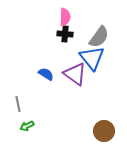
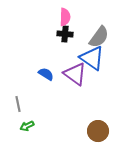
blue triangle: rotated 16 degrees counterclockwise
brown circle: moved 6 px left
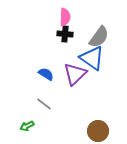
purple triangle: rotated 40 degrees clockwise
gray line: moved 26 px right; rotated 42 degrees counterclockwise
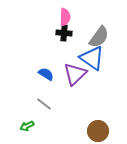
black cross: moved 1 px left, 1 px up
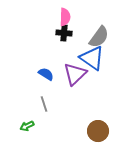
gray line: rotated 35 degrees clockwise
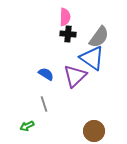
black cross: moved 4 px right, 1 px down
purple triangle: moved 2 px down
brown circle: moved 4 px left
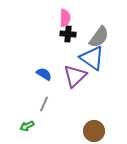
pink semicircle: moved 1 px down
blue semicircle: moved 2 px left
gray line: rotated 42 degrees clockwise
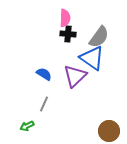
brown circle: moved 15 px right
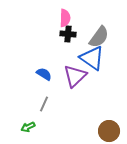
green arrow: moved 1 px right, 1 px down
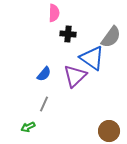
pink semicircle: moved 11 px left, 5 px up
gray semicircle: moved 12 px right
blue semicircle: rotated 98 degrees clockwise
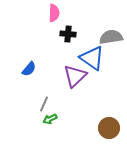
gray semicircle: rotated 135 degrees counterclockwise
blue semicircle: moved 15 px left, 5 px up
green arrow: moved 22 px right, 8 px up
brown circle: moved 3 px up
